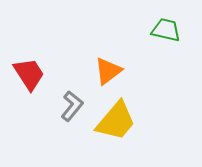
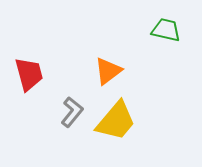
red trapezoid: rotated 18 degrees clockwise
gray L-shape: moved 6 px down
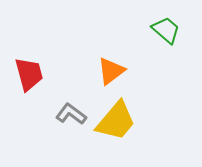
green trapezoid: rotated 28 degrees clockwise
orange triangle: moved 3 px right
gray L-shape: moved 1 px left, 2 px down; rotated 92 degrees counterclockwise
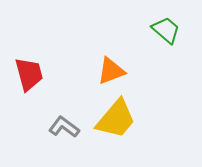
orange triangle: rotated 16 degrees clockwise
gray L-shape: moved 7 px left, 13 px down
yellow trapezoid: moved 2 px up
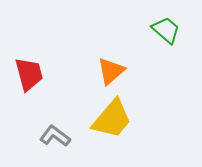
orange triangle: rotated 20 degrees counterclockwise
yellow trapezoid: moved 4 px left
gray L-shape: moved 9 px left, 9 px down
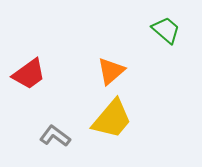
red trapezoid: rotated 69 degrees clockwise
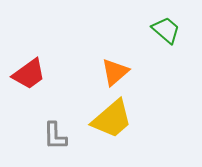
orange triangle: moved 4 px right, 1 px down
yellow trapezoid: rotated 9 degrees clockwise
gray L-shape: rotated 128 degrees counterclockwise
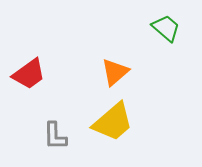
green trapezoid: moved 2 px up
yellow trapezoid: moved 1 px right, 3 px down
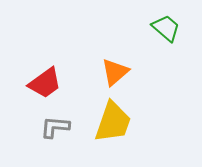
red trapezoid: moved 16 px right, 9 px down
yellow trapezoid: rotated 30 degrees counterclockwise
gray L-shape: moved 9 px up; rotated 96 degrees clockwise
